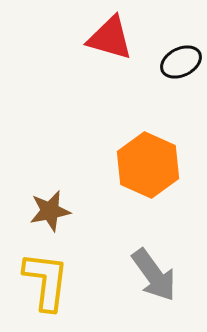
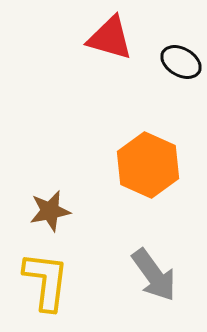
black ellipse: rotated 57 degrees clockwise
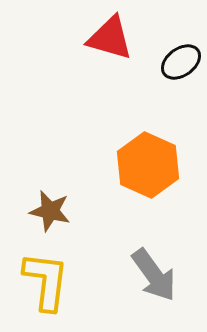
black ellipse: rotated 66 degrees counterclockwise
brown star: rotated 24 degrees clockwise
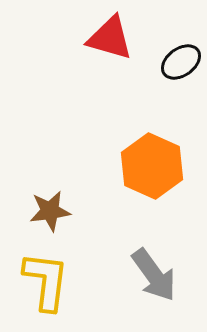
orange hexagon: moved 4 px right, 1 px down
brown star: rotated 21 degrees counterclockwise
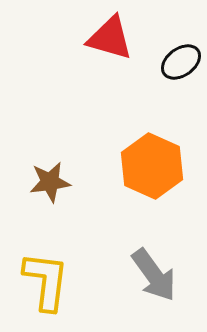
brown star: moved 29 px up
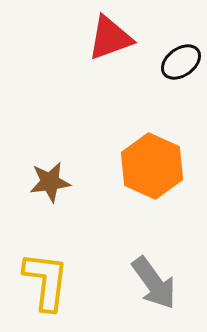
red triangle: rotated 36 degrees counterclockwise
gray arrow: moved 8 px down
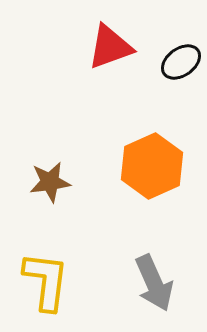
red triangle: moved 9 px down
orange hexagon: rotated 12 degrees clockwise
gray arrow: rotated 12 degrees clockwise
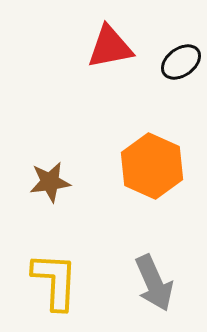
red triangle: rotated 9 degrees clockwise
orange hexagon: rotated 12 degrees counterclockwise
yellow L-shape: moved 9 px right; rotated 4 degrees counterclockwise
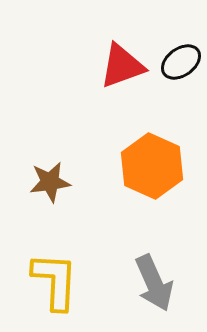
red triangle: moved 12 px right, 19 px down; rotated 9 degrees counterclockwise
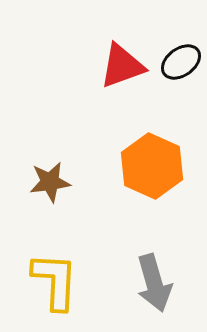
gray arrow: rotated 8 degrees clockwise
